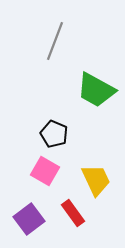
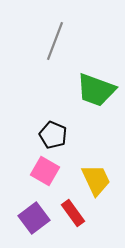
green trapezoid: rotated 9 degrees counterclockwise
black pentagon: moved 1 px left, 1 px down
purple square: moved 5 px right, 1 px up
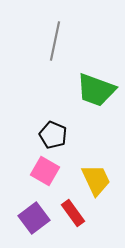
gray line: rotated 9 degrees counterclockwise
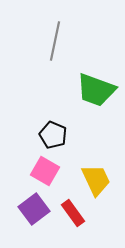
purple square: moved 9 px up
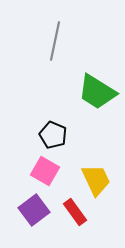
green trapezoid: moved 1 px right, 2 px down; rotated 12 degrees clockwise
purple square: moved 1 px down
red rectangle: moved 2 px right, 1 px up
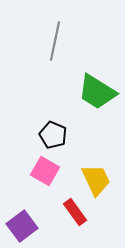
purple square: moved 12 px left, 16 px down
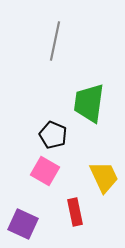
green trapezoid: moved 8 px left, 11 px down; rotated 66 degrees clockwise
yellow trapezoid: moved 8 px right, 3 px up
red rectangle: rotated 24 degrees clockwise
purple square: moved 1 px right, 2 px up; rotated 28 degrees counterclockwise
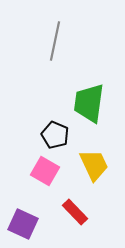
black pentagon: moved 2 px right
yellow trapezoid: moved 10 px left, 12 px up
red rectangle: rotated 32 degrees counterclockwise
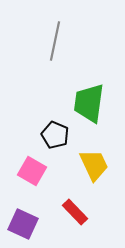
pink square: moved 13 px left
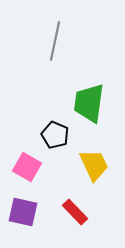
pink square: moved 5 px left, 4 px up
purple square: moved 12 px up; rotated 12 degrees counterclockwise
